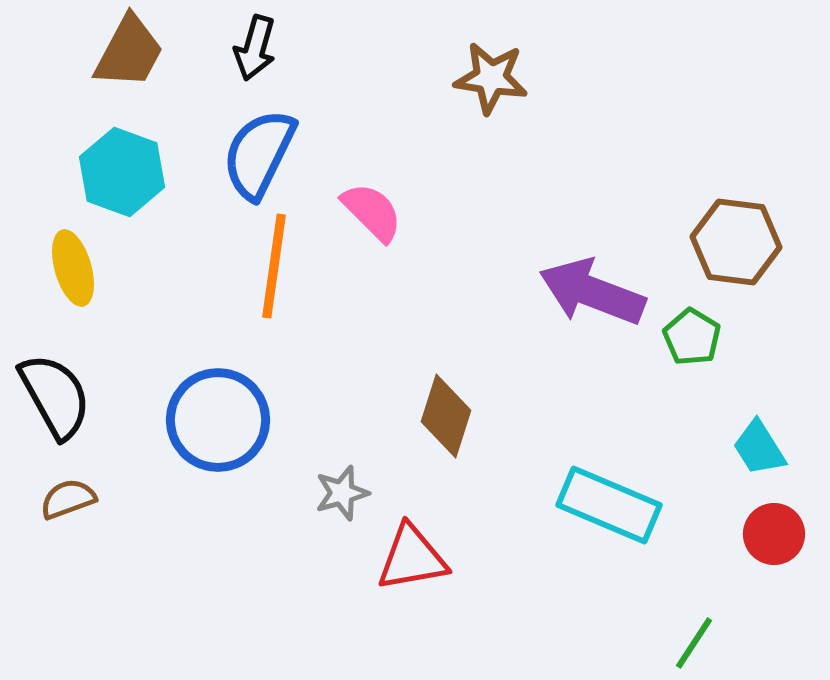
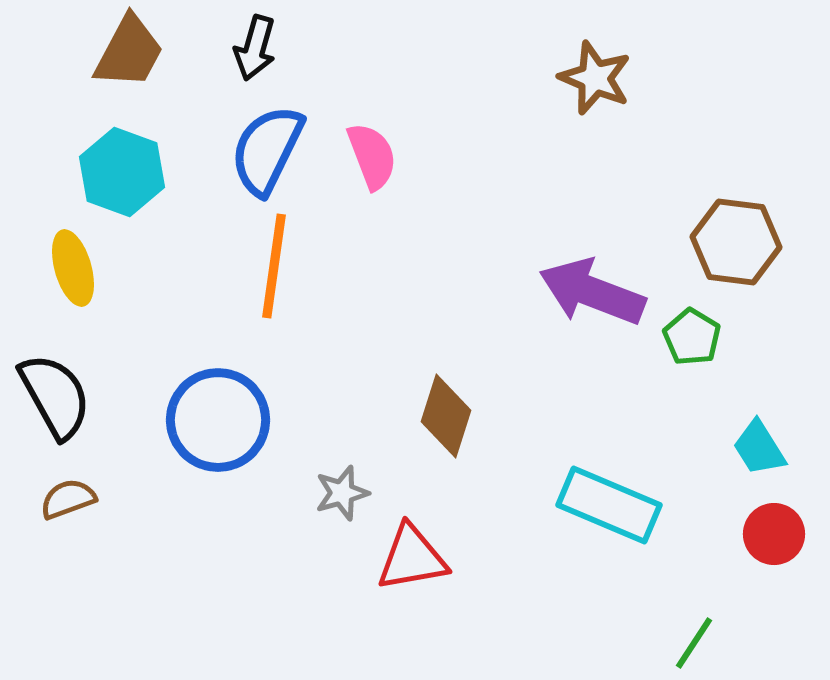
brown star: moved 104 px right; rotated 14 degrees clockwise
blue semicircle: moved 8 px right, 4 px up
pink semicircle: moved 56 px up; rotated 24 degrees clockwise
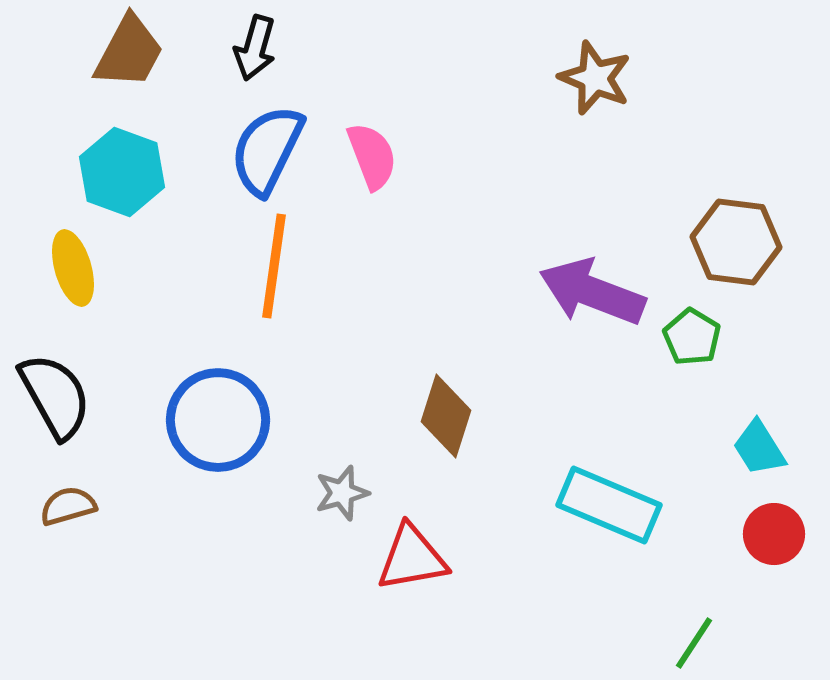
brown semicircle: moved 7 px down; rotated 4 degrees clockwise
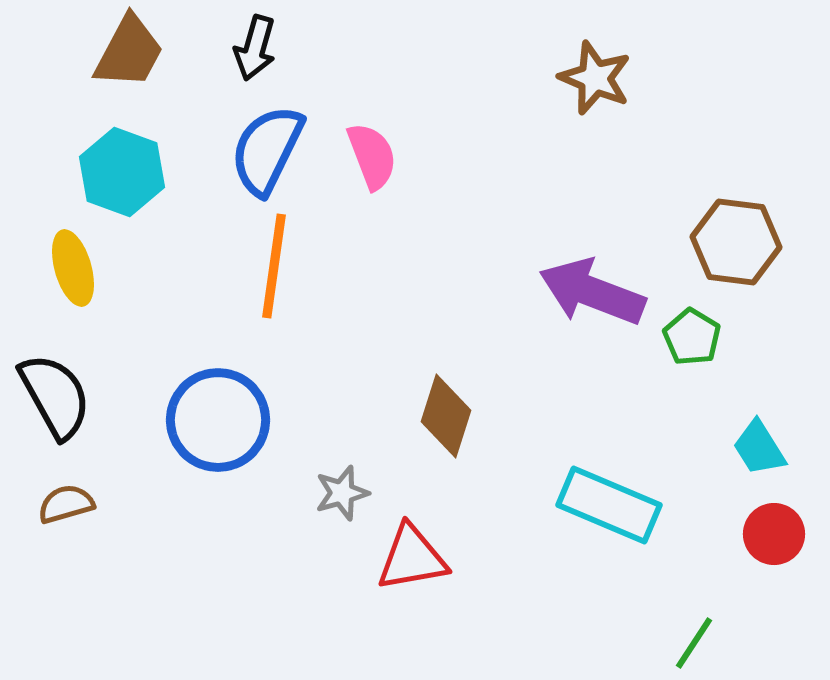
brown semicircle: moved 2 px left, 2 px up
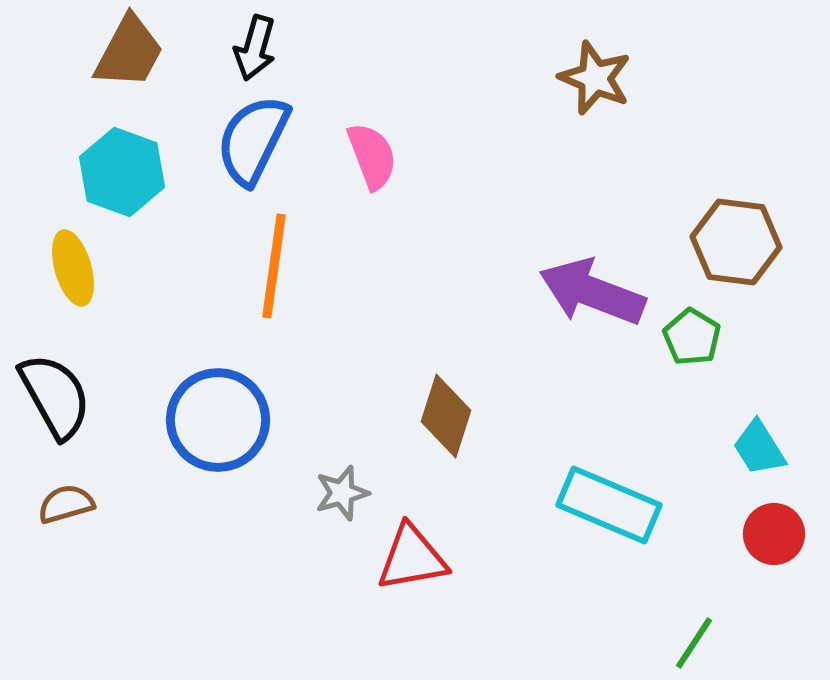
blue semicircle: moved 14 px left, 10 px up
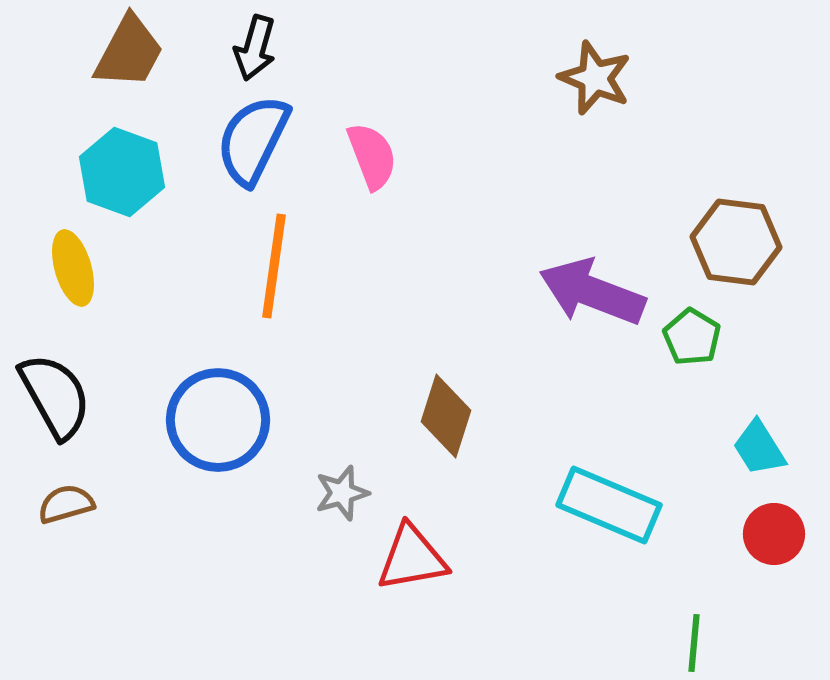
green line: rotated 28 degrees counterclockwise
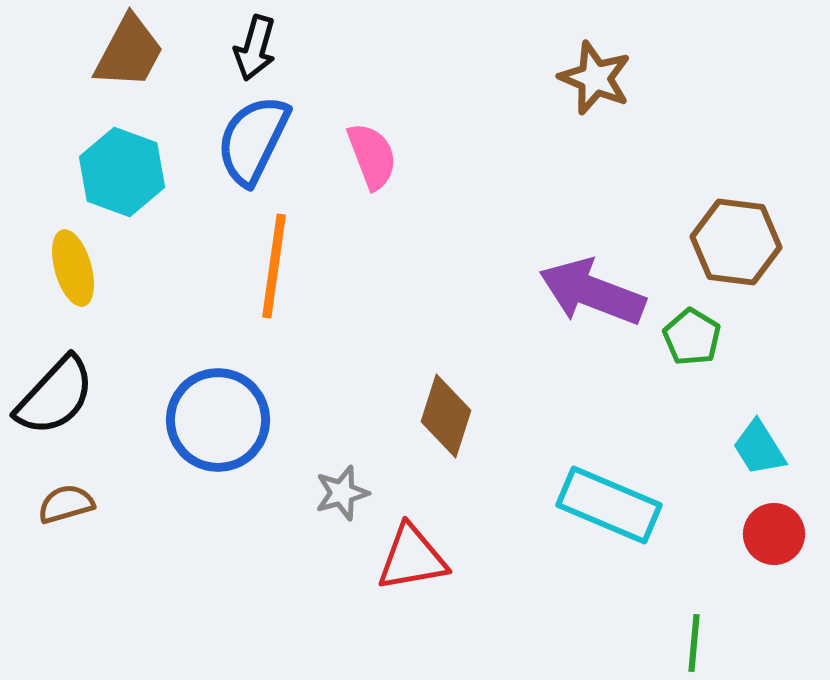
black semicircle: rotated 72 degrees clockwise
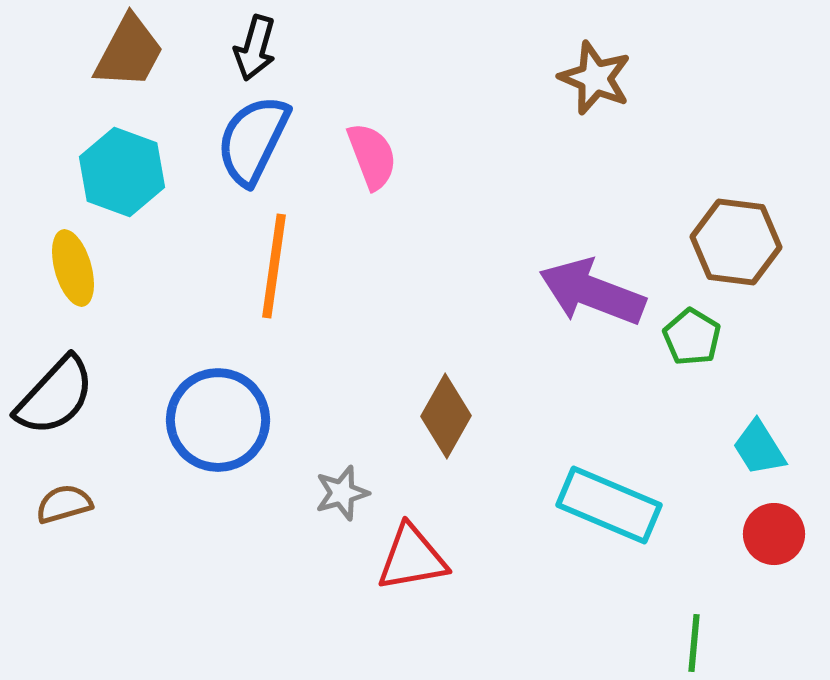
brown diamond: rotated 12 degrees clockwise
brown semicircle: moved 2 px left
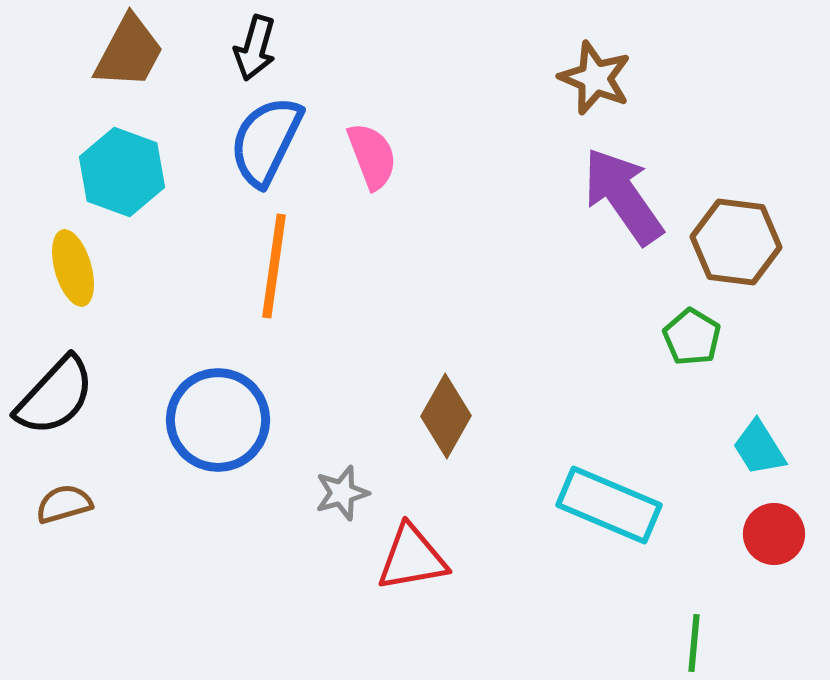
blue semicircle: moved 13 px right, 1 px down
purple arrow: moved 31 px right, 96 px up; rotated 34 degrees clockwise
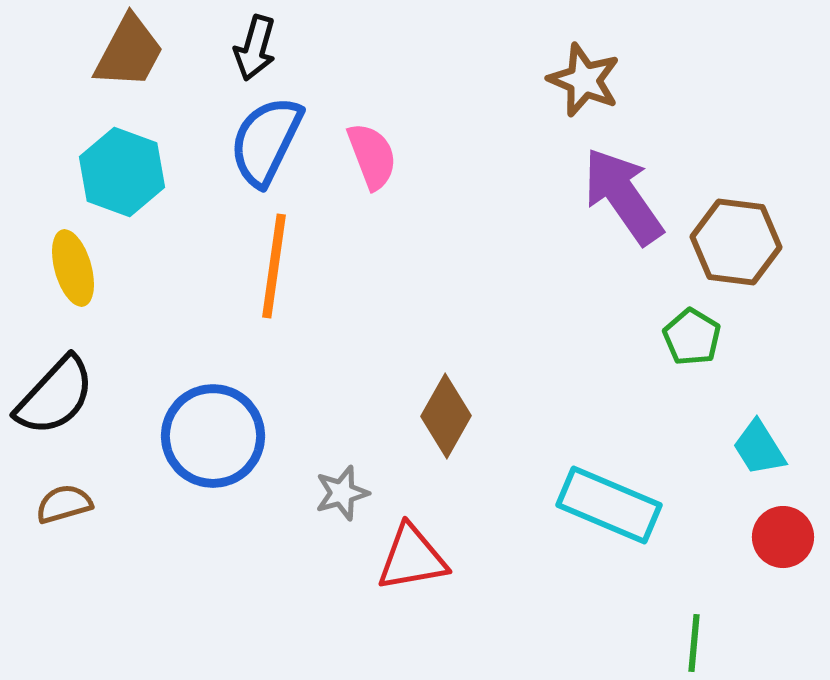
brown star: moved 11 px left, 2 px down
blue circle: moved 5 px left, 16 px down
red circle: moved 9 px right, 3 px down
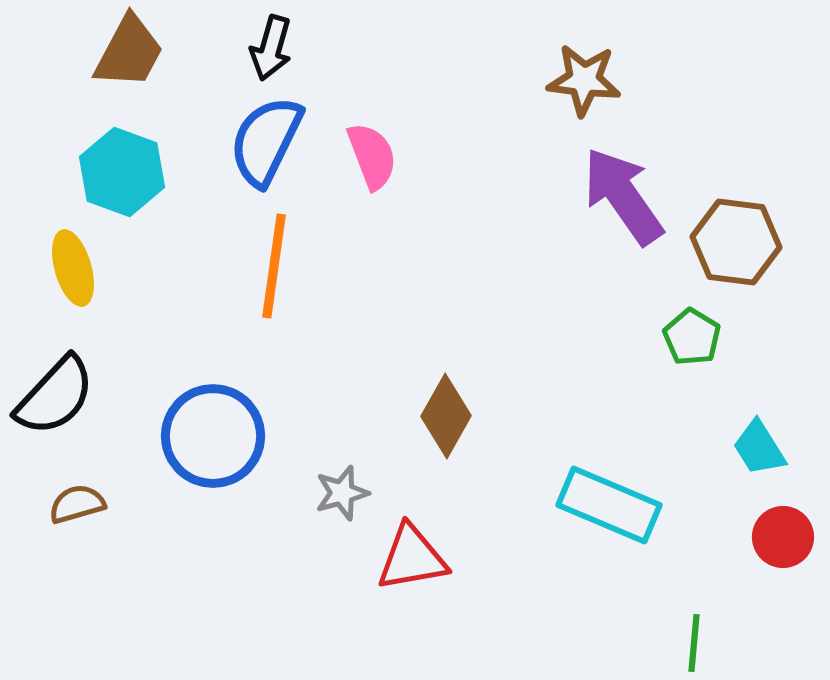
black arrow: moved 16 px right
brown star: rotated 16 degrees counterclockwise
brown semicircle: moved 13 px right
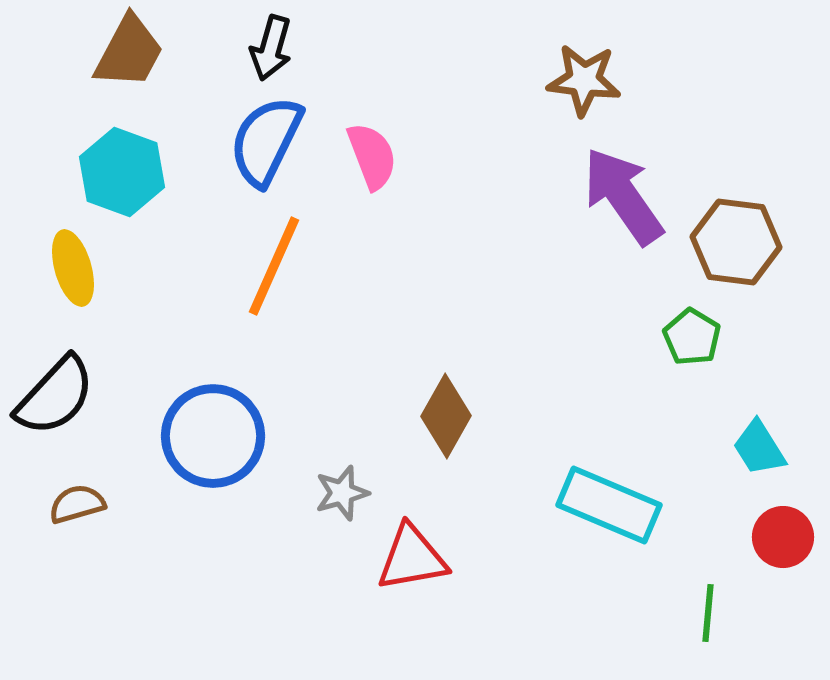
orange line: rotated 16 degrees clockwise
green line: moved 14 px right, 30 px up
